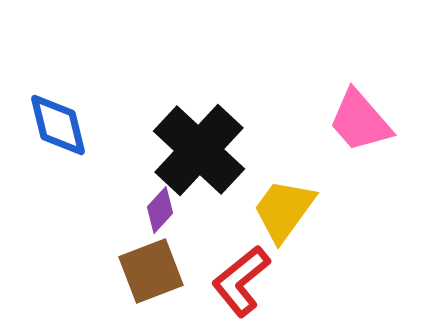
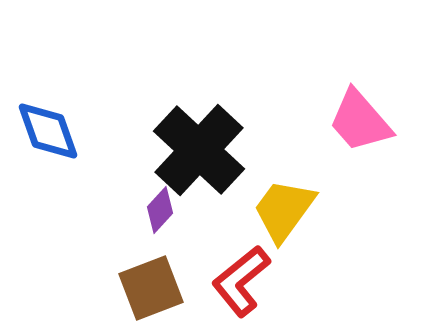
blue diamond: moved 10 px left, 6 px down; rotated 6 degrees counterclockwise
brown square: moved 17 px down
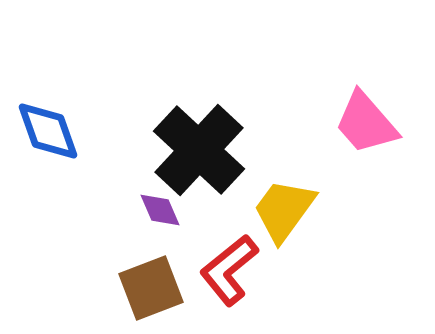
pink trapezoid: moved 6 px right, 2 px down
purple diamond: rotated 66 degrees counterclockwise
red L-shape: moved 12 px left, 11 px up
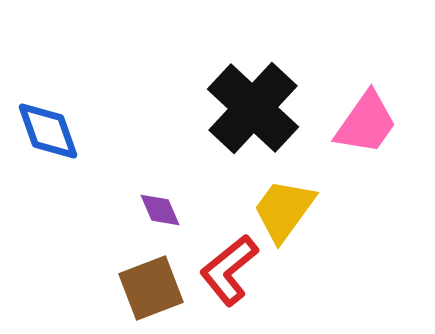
pink trapezoid: rotated 104 degrees counterclockwise
black cross: moved 54 px right, 42 px up
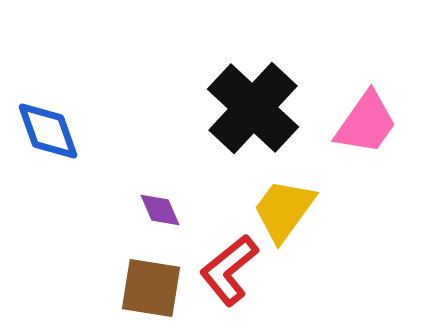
brown square: rotated 30 degrees clockwise
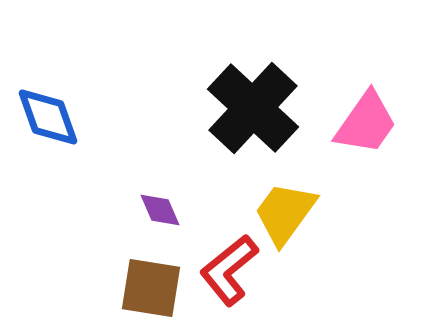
blue diamond: moved 14 px up
yellow trapezoid: moved 1 px right, 3 px down
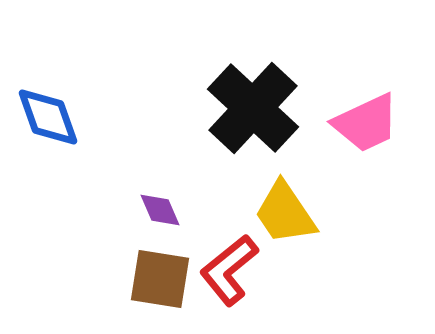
pink trapezoid: rotated 30 degrees clockwise
yellow trapezoid: rotated 70 degrees counterclockwise
brown square: moved 9 px right, 9 px up
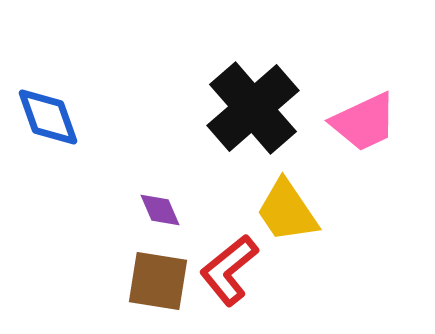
black cross: rotated 6 degrees clockwise
pink trapezoid: moved 2 px left, 1 px up
yellow trapezoid: moved 2 px right, 2 px up
brown square: moved 2 px left, 2 px down
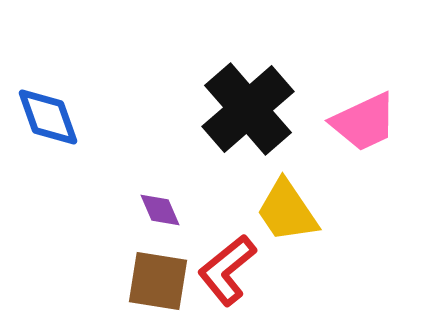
black cross: moved 5 px left, 1 px down
red L-shape: moved 2 px left
